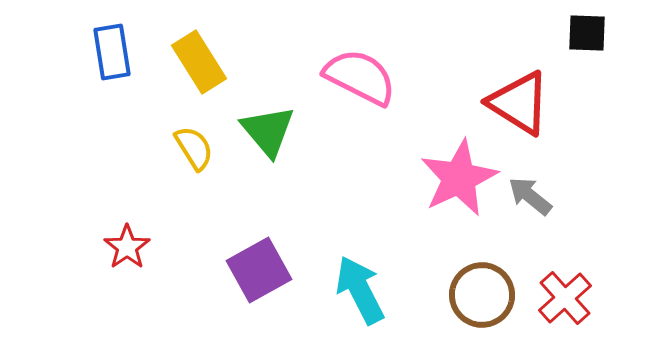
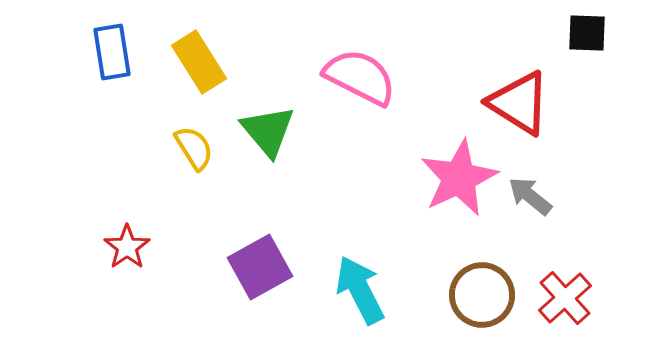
purple square: moved 1 px right, 3 px up
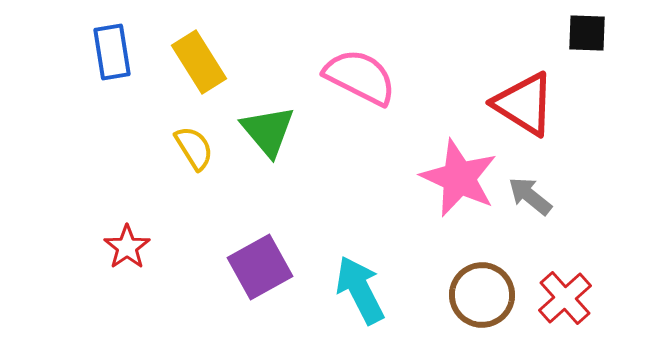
red triangle: moved 5 px right, 1 px down
pink star: rotated 22 degrees counterclockwise
